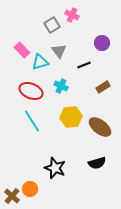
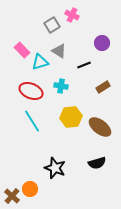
gray triangle: rotated 21 degrees counterclockwise
cyan cross: rotated 16 degrees counterclockwise
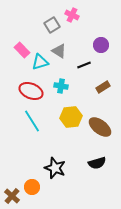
purple circle: moved 1 px left, 2 px down
orange circle: moved 2 px right, 2 px up
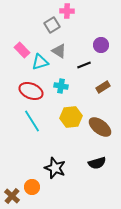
pink cross: moved 5 px left, 4 px up; rotated 24 degrees counterclockwise
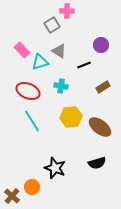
red ellipse: moved 3 px left
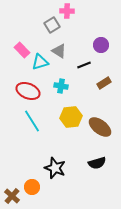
brown rectangle: moved 1 px right, 4 px up
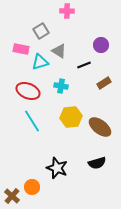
gray square: moved 11 px left, 6 px down
pink rectangle: moved 1 px left, 1 px up; rotated 35 degrees counterclockwise
black star: moved 2 px right
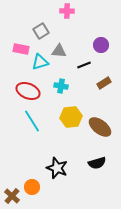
gray triangle: rotated 28 degrees counterclockwise
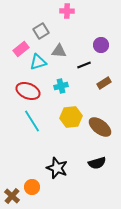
pink rectangle: rotated 49 degrees counterclockwise
cyan triangle: moved 2 px left
cyan cross: rotated 24 degrees counterclockwise
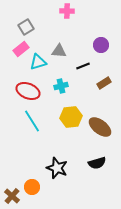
gray square: moved 15 px left, 4 px up
black line: moved 1 px left, 1 px down
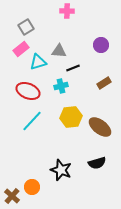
black line: moved 10 px left, 2 px down
cyan line: rotated 75 degrees clockwise
black star: moved 4 px right, 2 px down
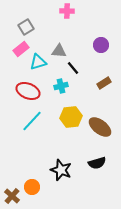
black line: rotated 72 degrees clockwise
